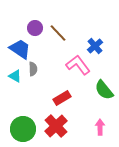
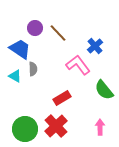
green circle: moved 2 px right
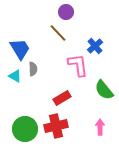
purple circle: moved 31 px right, 16 px up
blue trapezoid: rotated 25 degrees clockwise
pink L-shape: rotated 30 degrees clockwise
red cross: rotated 30 degrees clockwise
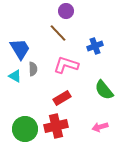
purple circle: moved 1 px up
blue cross: rotated 21 degrees clockwise
pink L-shape: moved 12 px left; rotated 65 degrees counterclockwise
pink arrow: rotated 105 degrees counterclockwise
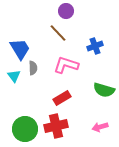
gray semicircle: moved 1 px up
cyan triangle: moved 1 px left; rotated 24 degrees clockwise
green semicircle: rotated 35 degrees counterclockwise
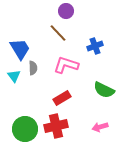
green semicircle: rotated 10 degrees clockwise
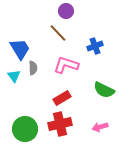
red cross: moved 4 px right, 2 px up
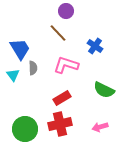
blue cross: rotated 35 degrees counterclockwise
cyan triangle: moved 1 px left, 1 px up
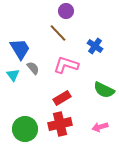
gray semicircle: rotated 40 degrees counterclockwise
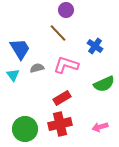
purple circle: moved 1 px up
gray semicircle: moved 4 px right; rotated 64 degrees counterclockwise
green semicircle: moved 6 px up; rotated 50 degrees counterclockwise
